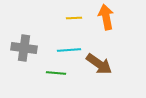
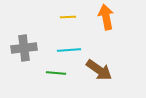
yellow line: moved 6 px left, 1 px up
gray cross: rotated 15 degrees counterclockwise
brown arrow: moved 6 px down
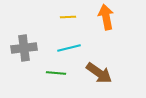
cyan line: moved 2 px up; rotated 10 degrees counterclockwise
brown arrow: moved 3 px down
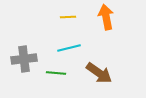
gray cross: moved 11 px down
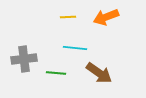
orange arrow: rotated 100 degrees counterclockwise
cyan line: moved 6 px right; rotated 20 degrees clockwise
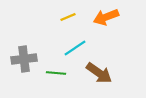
yellow line: rotated 21 degrees counterclockwise
cyan line: rotated 40 degrees counterclockwise
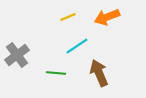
orange arrow: moved 1 px right
cyan line: moved 2 px right, 2 px up
gray cross: moved 7 px left, 4 px up; rotated 30 degrees counterclockwise
brown arrow: rotated 148 degrees counterclockwise
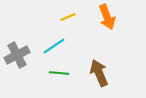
orange arrow: rotated 90 degrees counterclockwise
cyan line: moved 23 px left
gray cross: rotated 10 degrees clockwise
green line: moved 3 px right
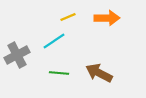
orange arrow: moved 1 px down; rotated 70 degrees counterclockwise
cyan line: moved 5 px up
brown arrow: rotated 40 degrees counterclockwise
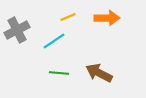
gray cross: moved 25 px up
